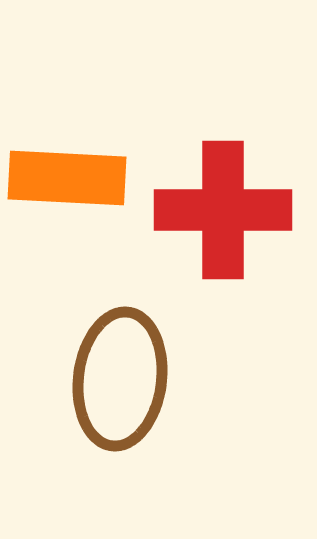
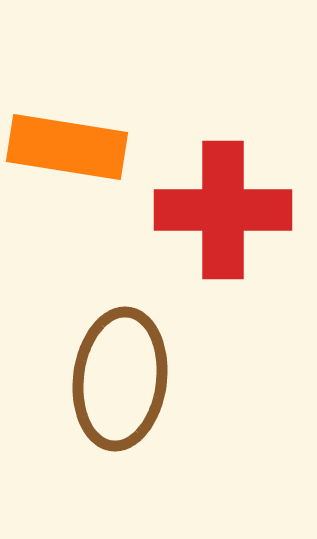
orange rectangle: moved 31 px up; rotated 6 degrees clockwise
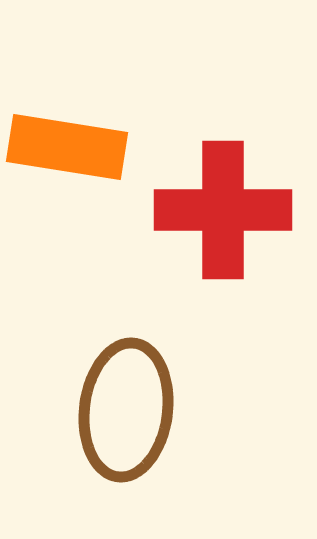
brown ellipse: moved 6 px right, 31 px down
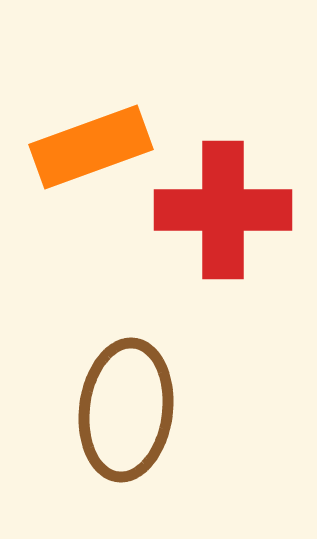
orange rectangle: moved 24 px right; rotated 29 degrees counterclockwise
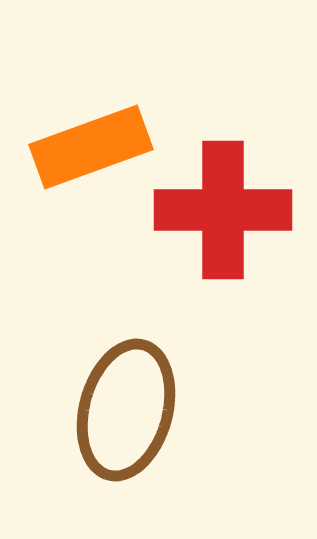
brown ellipse: rotated 8 degrees clockwise
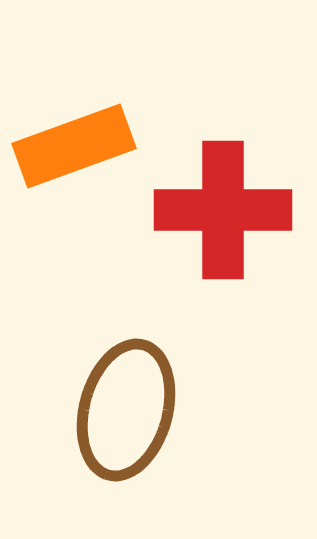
orange rectangle: moved 17 px left, 1 px up
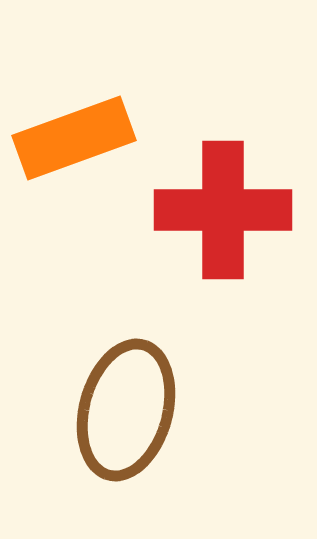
orange rectangle: moved 8 px up
